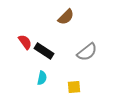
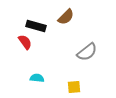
black rectangle: moved 8 px left, 25 px up; rotated 18 degrees counterclockwise
cyan semicircle: moved 5 px left; rotated 96 degrees counterclockwise
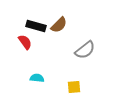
brown semicircle: moved 7 px left, 8 px down
gray semicircle: moved 2 px left, 2 px up
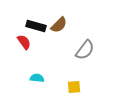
red semicircle: moved 1 px left
gray semicircle: rotated 15 degrees counterclockwise
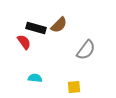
black rectangle: moved 2 px down
gray semicircle: moved 1 px right
cyan semicircle: moved 2 px left
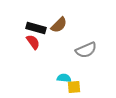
red semicircle: moved 9 px right
gray semicircle: rotated 30 degrees clockwise
cyan semicircle: moved 29 px right
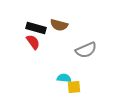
brown semicircle: rotated 60 degrees clockwise
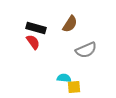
brown semicircle: moved 11 px right, 1 px up; rotated 72 degrees counterclockwise
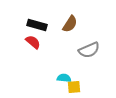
black rectangle: moved 1 px right, 3 px up
red semicircle: rotated 14 degrees counterclockwise
gray semicircle: moved 3 px right
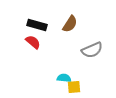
gray semicircle: moved 3 px right
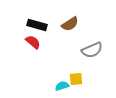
brown semicircle: rotated 24 degrees clockwise
cyan semicircle: moved 2 px left, 8 px down; rotated 24 degrees counterclockwise
yellow square: moved 2 px right, 8 px up
